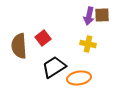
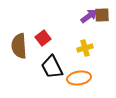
purple arrow: rotated 138 degrees counterclockwise
yellow cross: moved 3 px left, 4 px down; rotated 28 degrees counterclockwise
black trapezoid: moved 2 px left; rotated 85 degrees counterclockwise
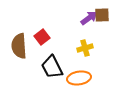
purple arrow: moved 2 px down
red square: moved 1 px left, 1 px up
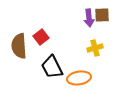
purple arrow: rotated 120 degrees clockwise
red square: moved 1 px left
yellow cross: moved 10 px right
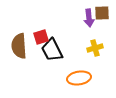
brown square: moved 2 px up
red square: rotated 21 degrees clockwise
black trapezoid: moved 17 px up
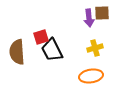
brown semicircle: moved 2 px left, 6 px down
orange ellipse: moved 12 px right, 2 px up
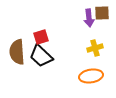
black trapezoid: moved 11 px left, 6 px down; rotated 20 degrees counterclockwise
